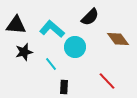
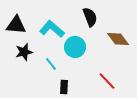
black semicircle: rotated 66 degrees counterclockwise
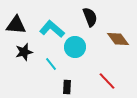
black rectangle: moved 3 px right
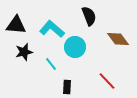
black semicircle: moved 1 px left, 1 px up
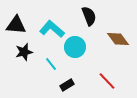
black rectangle: moved 2 px up; rotated 56 degrees clockwise
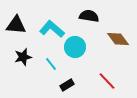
black semicircle: rotated 60 degrees counterclockwise
black star: moved 1 px left, 5 px down
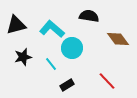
black triangle: rotated 20 degrees counterclockwise
cyan circle: moved 3 px left, 1 px down
